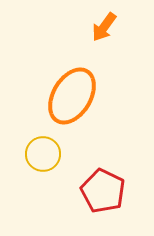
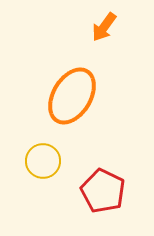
yellow circle: moved 7 px down
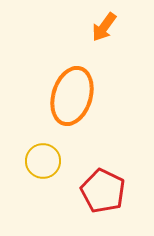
orange ellipse: rotated 14 degrees counterclockwise
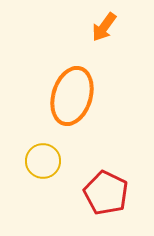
red pentagon: moved 3 px right, 2 px down
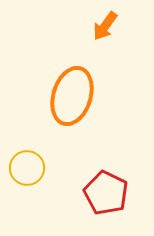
orange arrow: moved 1 px right, 1 px up
yellow circle: moved 16 px left, 7 px down
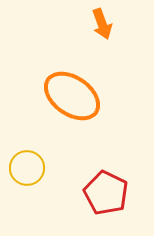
orange arrow: moved 3 px left, 2 px up; rotated 56 degrees counterclockwise
orange ellipse: rotated 72 degrees counterclockwise
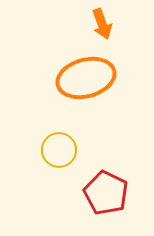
orange ellipse: moved 14 px right, 18 px up; rotated 50 degrees counterclockwise
yellow circle: moved 32 px right, 18 px up
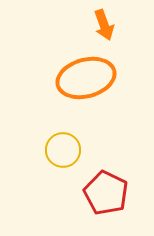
orange arrow: moved 2 px right, 1 px down
yellow circle: moved 4 px right
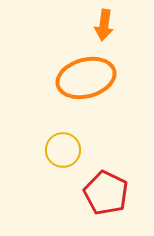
orange arrow: rotated 28 degrees clockwise
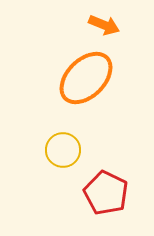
orange arrow: rotated 76 degrees counterclockwise
orange ellipse: rotated 30 degrees counterclockwise
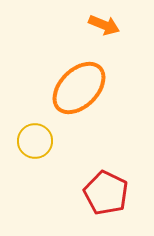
orange ellipse: moved 7 px left, 10 px down
yellow circle: moved 28 px left, 9 px up
